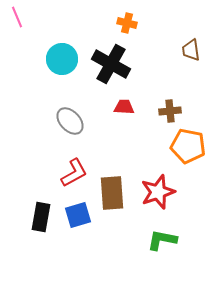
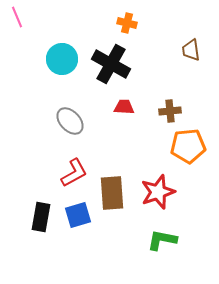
orange pentagon: rotated 16 degrees counterclockwise
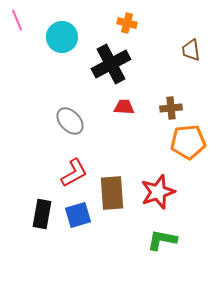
pink line: moved 3 px down
cyan circle: moved 22 px up
black cross: rotated 33 degrees clockwise
brown cross: moved 1 px right, 3 px up
orange pentagon: moved 4 px up
black rectangle: moved 1 px right, 3 px up
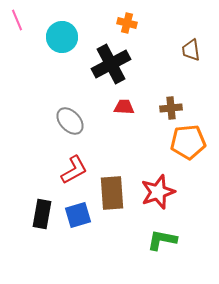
red L-shape: moved 3 px up
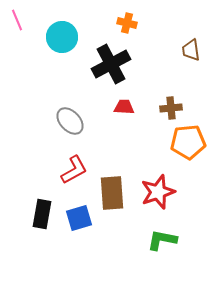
blue square: moved 1 px right, 3 px down
